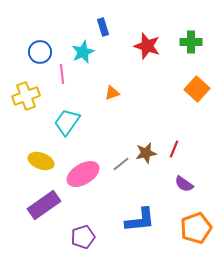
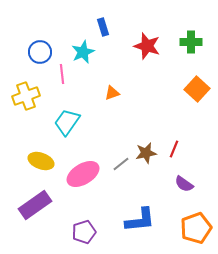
purple rectangle: moved 9 px left
purple pentagon: moved 1 px right, 5 px up
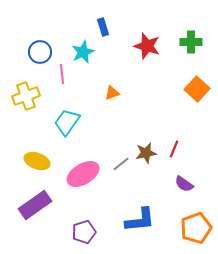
yellow ellipse: moved 4 px left
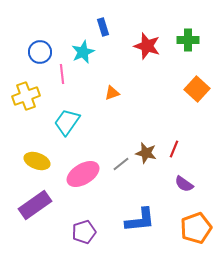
green cross: moved 3 px left, 2 px up
brown star: rotated 25 degrees clockwise
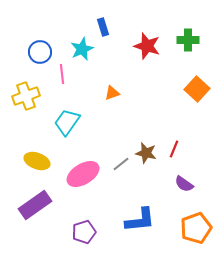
cyan star: moved 1 px left, 3 px up
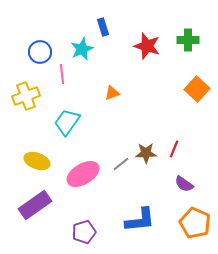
brown star: rotated 15 degrees counterclockwise
orange pentagon: moved 1 px left, 5 px up; rotated 28 degrees counterclockwise
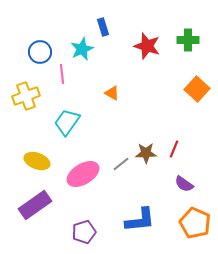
orange triangle: rotated 49 degrees clockwise
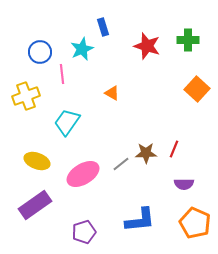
purple semicircle: rotated 36 degrees counterclockwise
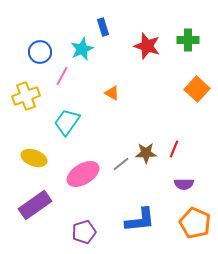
pink line: moved 2 px down; rotated 36 degrees clockwise
yellow ellipse: moved 3 px left, 3 px up
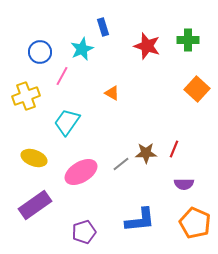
pink ellipse: moved 2 px left, 2 px up
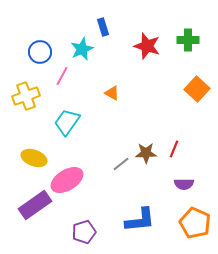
pink ellipse: moved 14 px left, 8 px down
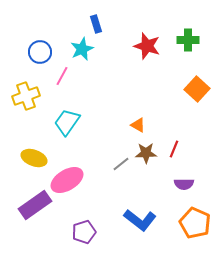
blue rectangle: moved 7 px left, 3 px up
orange triangle: moved 26 px right, 32 px down
blue L-shape: rotated 44 degrees clockwise
